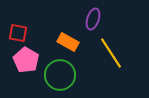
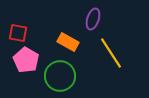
green circle: moved 1 px down
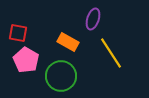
green circle: moved 1 px right
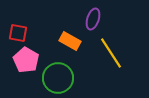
orange rectangle: moved 2 px right, 1 px up
green circle: moved 3 px left, 2 px down
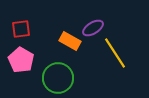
purple ellipse: moved 9 px down; rotated 40 degrees clockwise
red square: moved 3 px right, 4 px up; rotated 18 degrees counterclockwise
yellow line: moved 4 px right
pink pentagon: moved 5 px left
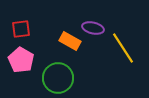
purple ellipse: rotated 45 degrees clockwise
yellow line: moved 8 px right, 5 px up
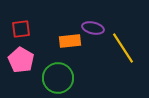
orange rectangle: rotated 35 degrees counterclockwise
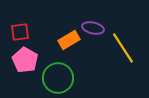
red square: moved 1 px left, 3 px down
orange rectangle: moved 1 px left, 1 px up; rotated 25 degrees counterclockwise
pink pentagon: moved 4 px right
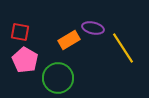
red square: rotated 18 degrees clockwise
